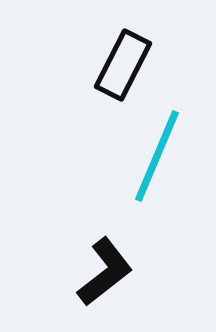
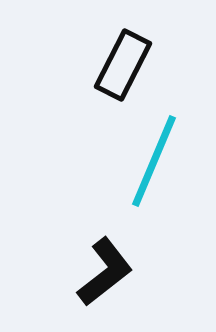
cyan line: moved 3 px left, 5 px down
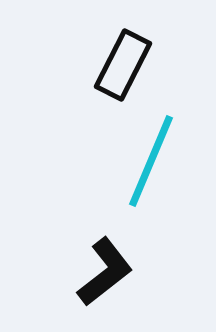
cyan line: moved 3 px left
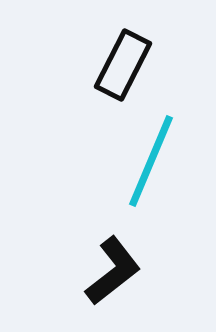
black L-shape: moved 8 px right, 1 px up
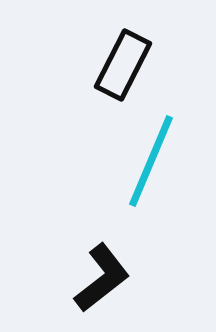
black L-shape: moved 11 px left, 7 px down
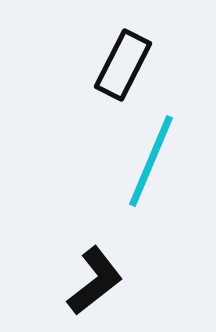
black L-shape: moved 7 px left, 3 px down
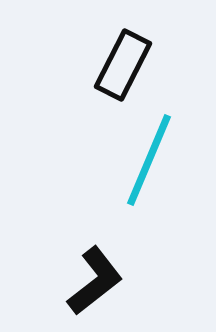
cyan line: moved 2 px left, 1 px up
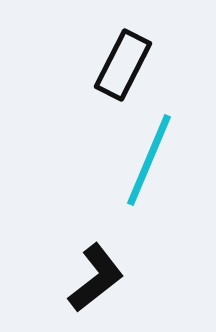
black L-shape: moved 1 px right, 3 px up
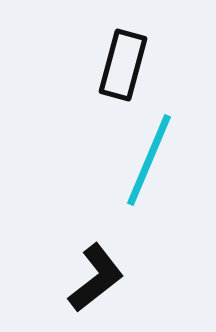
black rectangle: rotated 12 degrees counterclockwise
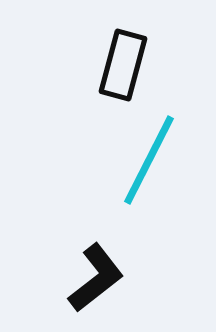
cyan line: rotated 4 degrees clockwise
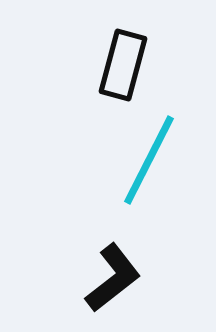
black L-shape: moved 17 px right
